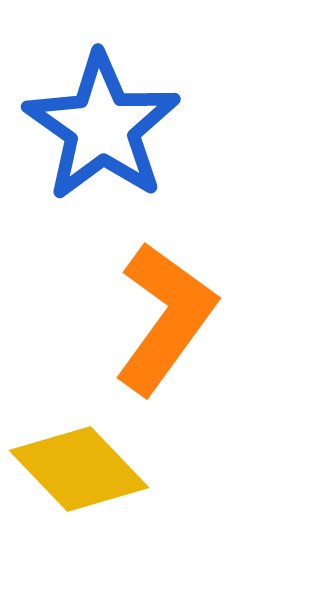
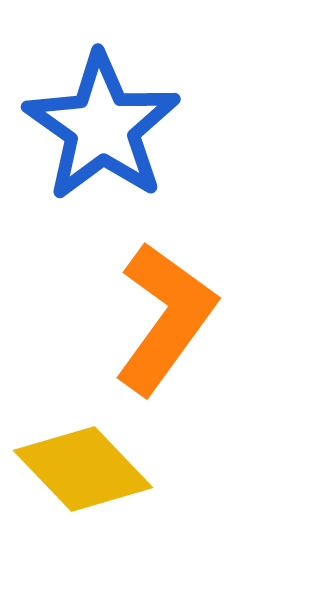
yellow diamond: moved 4 px right
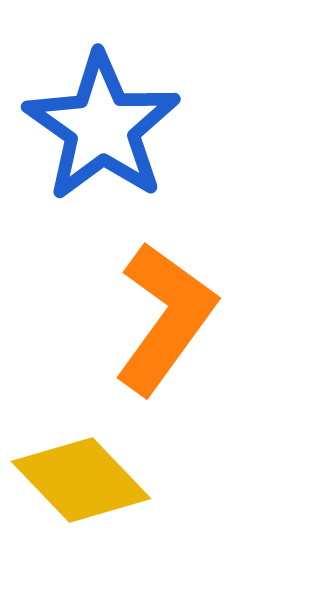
yellow diamond: moved 2 px left, 11 px down
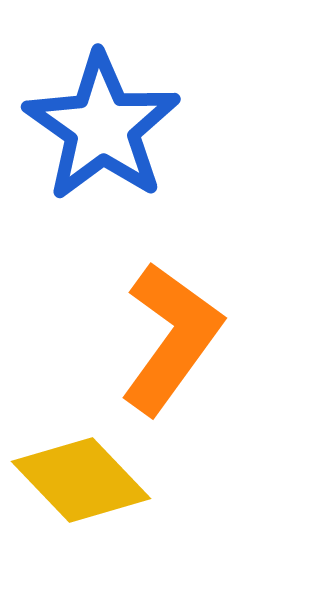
orange L-shape: moved 6 px right, 20 px down
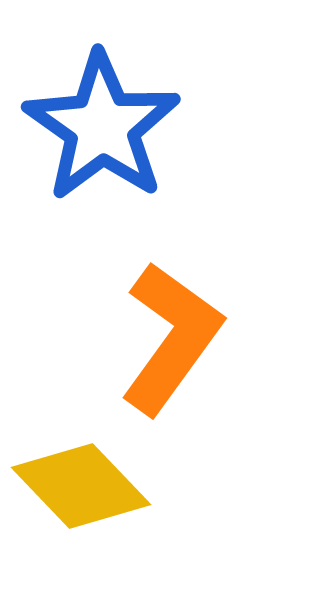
yellow diamond: moved 6 px down
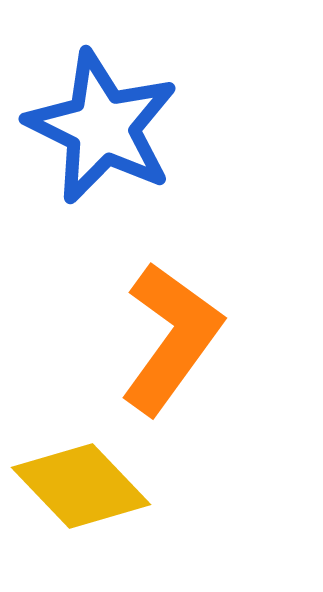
blue star: rotated 9 degrees counterclockwise
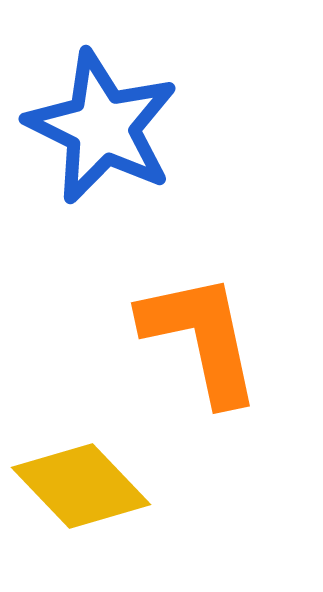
orange L-shape: moved 30 px right; rotated 48 degrees counterclockwise
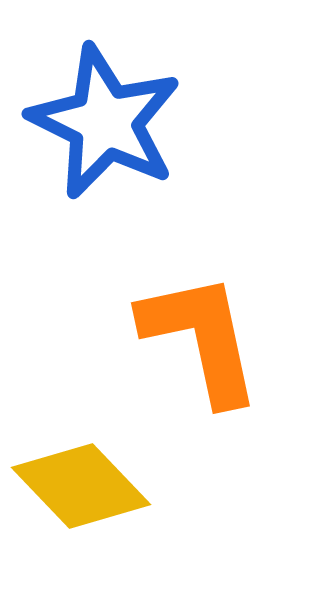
blue star: moved 3 px right, 5 px up
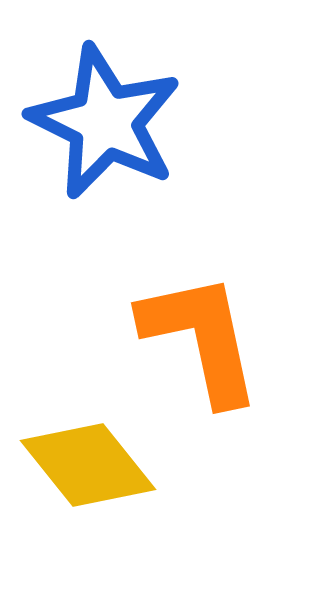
yellow diamond: moved 7 px right, 21 px up; rotated 5 degrees clockwise
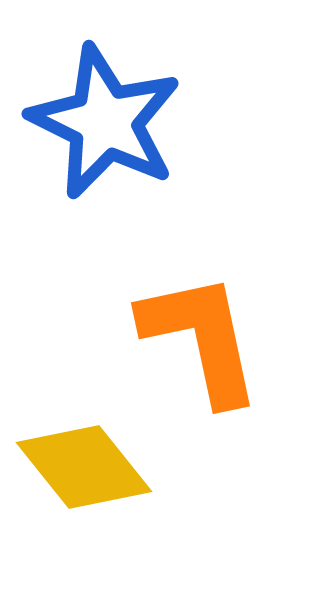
yellow diamond: moved 4 px left, 2 px down
